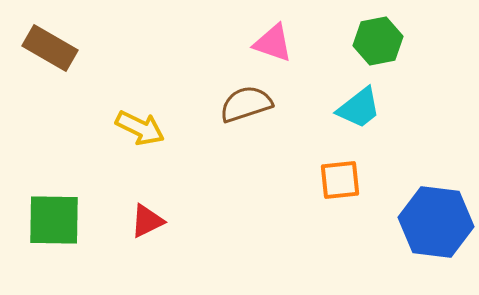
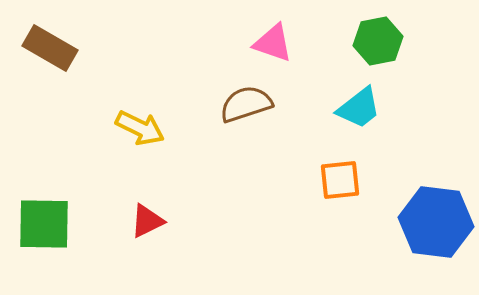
green square: moved 10 px left, 4 px down
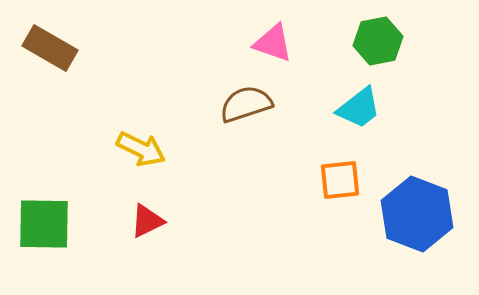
yellow arrow: moved 1 px right, 21 px down
blue hexagon: moved 19 px left, 8 px up; rotated 14 degrees clockwise
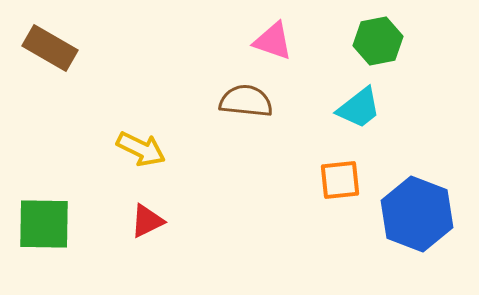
pink triangle: moved 2 px up
brown semicircle: moved 3 px up; rotated 24 degrees clockwise
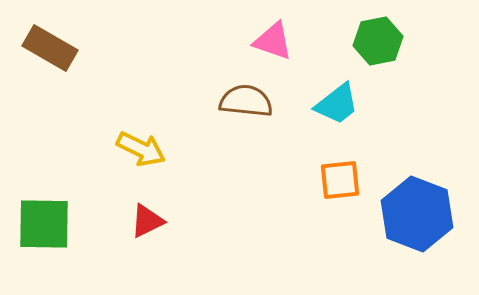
cyan trapezoid: moved 22 px left, 4 px up
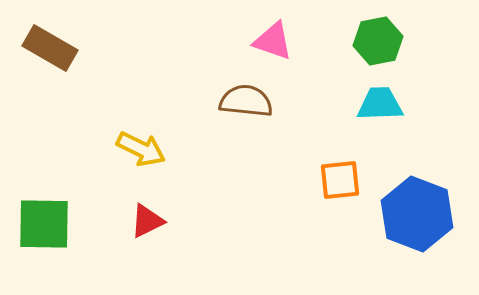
cyan trapezoid: moved 43 px right; rotated 144 degrees counterclockwise
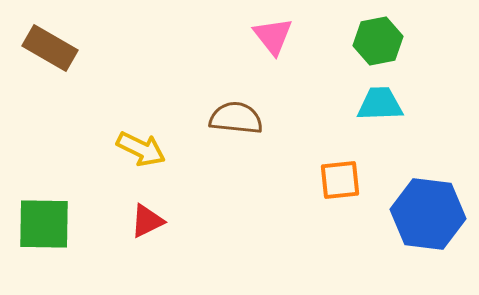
pink triangle: moved 5 px up; rotated 33 degrees clockwise
brown semicircle: moved 10 px left, 17 px down
blue hexagon: moved 11 px right; rotated 14 degrees counterclockwise
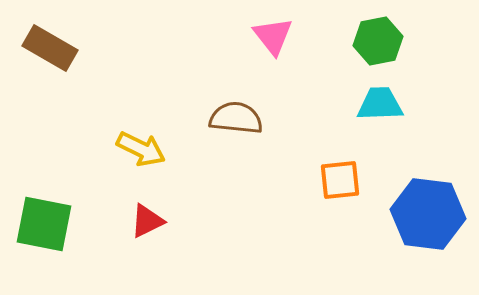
green square: rotated 10 degrees clockwise
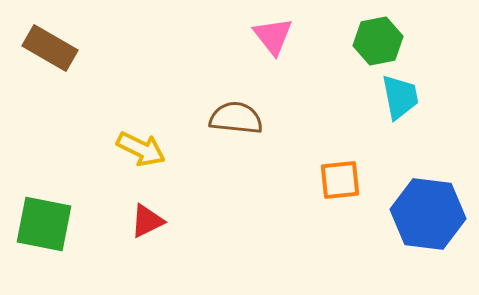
cyan trapezoid: moved 20 px right, 7 px up; rotated 81 degrees clockwise
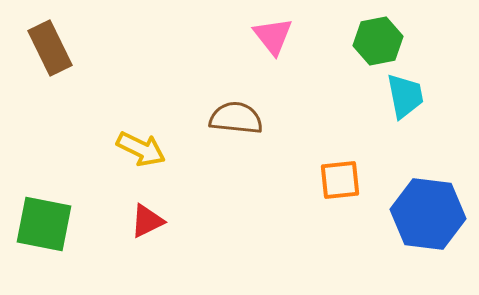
brown rectangle: rotated 34 degrees clockwise
cyan trapezoid: moved 5 px right, 1 px up
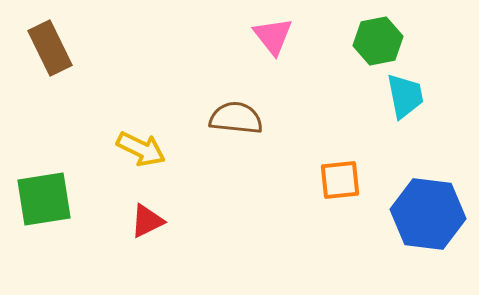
green square: moved 25 px up; rotated 20 degrees counterclockwise
